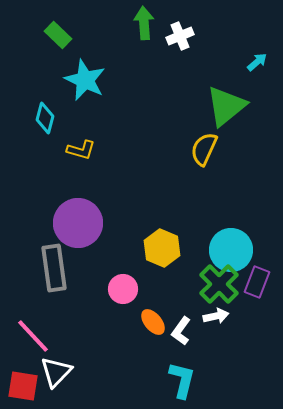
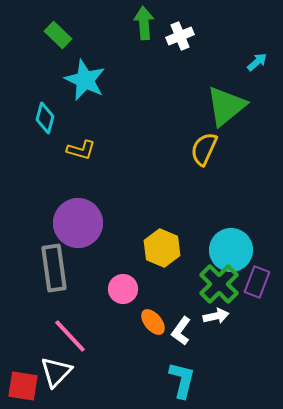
pink line: moved 37 px right
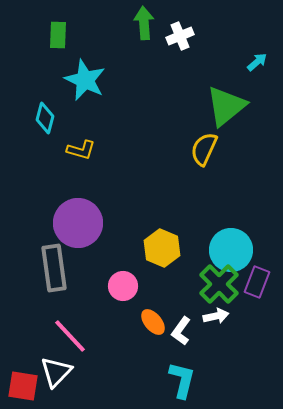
green rectangle: rotated 48 degrees clockwise
pink circle: moved 3 px up
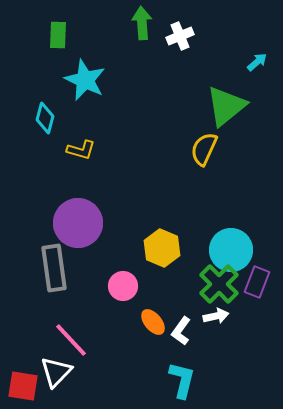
green arrow: moved 2 px left
pink line: moved 1 px right, 4 px down
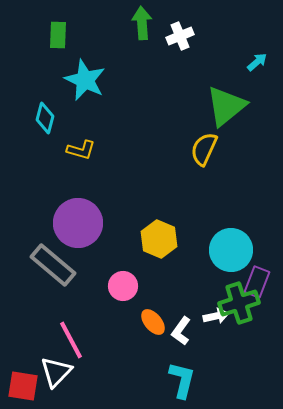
yellow hexagon: moved 3 px left, 9 px up
gray rectangle: moved 1 px left, 3 px up; rotated 42 degrees counterclockwise
green cross: moved 20 px right, 19 px down; rotated 27 degrees clockwise
pink line: rotated 15 degrees clockwise
